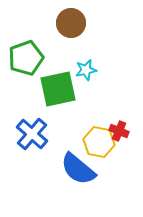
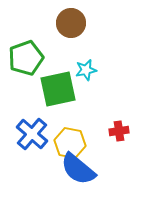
red cross: rotated 30 degrees counterclockwise
yellow hexagon: moved 29 px left, 1 px down
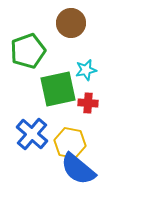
green pentagon: moved 2 px right, 7 px up
red cross: moved 31 px left, 28 px up; rotated 12 degrees clockwise
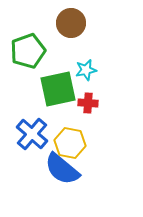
blue semicircle: moved 16 px left
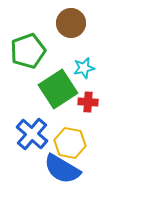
cyan star: moved 2 px left, 2 px up
green square: rotated 21 degrees counterclockwise
red cross: moved 1 px up
blue semicircle: rotated 9 degrees counterclockwise
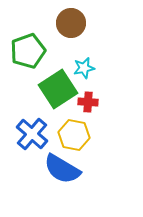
yellow hexagon: moved 4 px right, 8 px up
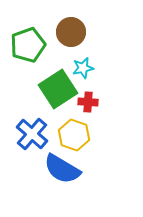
brown circle: moved 9 px down
green pentagon: moved 6 px up
cyan star: moved 1 px left
yellow hexagon: rotated 8 degrees clockwise
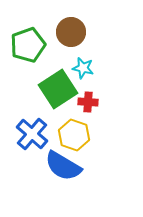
cyan star: rotated 25 degrees clockwise
blue semicircle: moved 1 px right, 3 px up
